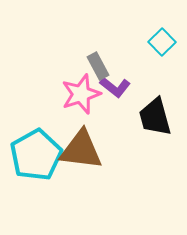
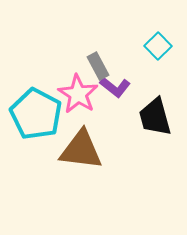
cyan square: moved 4 px left, 4 px down
pink star: moved 3 px left; rotated 21 degrees counterclockwise
cyan pentagon: moved 41 px up; rotated 15 degrees counterclockwise
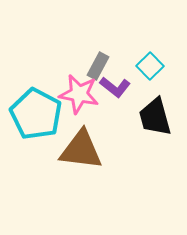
cyan square: moved 8 px left, 20 px down
gray rectangle: rotated 56 degrees clockwise
pink star: moved 1 px right; rotated 21 degrees counterclockwise
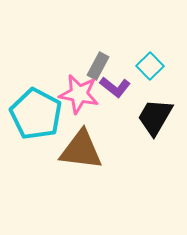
black trapezoid: rotated 45 degrees clockwise
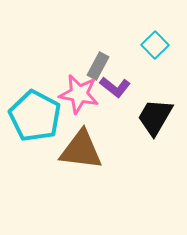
cyan square: moved 5 px right, 21 px up
cyan pentagon: moved 1 px left, 2 px down
